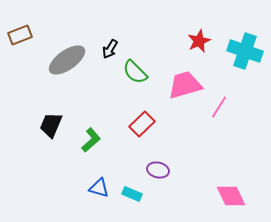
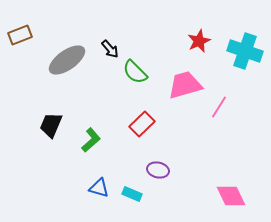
black arrow: rotated 72 degrees counterclockwise
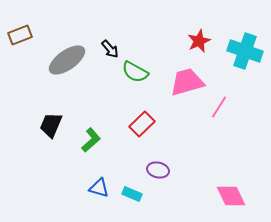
green semicircle: rotated 16 degrees counterclockwise
pink trapezoid: moved 2 px right, 3 px up
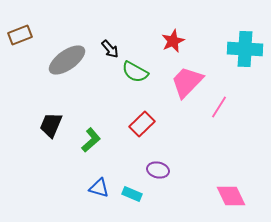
red star: moved 26 px left
cyan cross: moved 2 px up; rotated 16 degrees counterclockwise
pink trapezoid: rotated 30 degrees counterclockwise
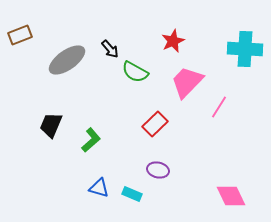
red rectangle: moved 13 px right
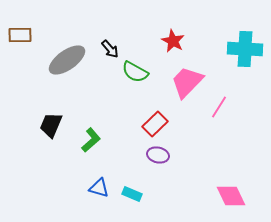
brown rectangle: rotated 20 degrees clockwise
red star: rotated 20 degrees counterclockwise
purple ellipse: moved 15 px up
